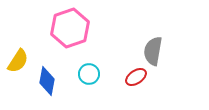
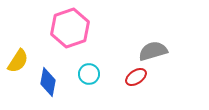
gray semicircle: rotated 64 degrees clockwise
blue diamond: moved 1 px right, 1 px down
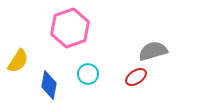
cyan circle: moved 1 px left
blue diamond: moved 1 px right, 3 px down
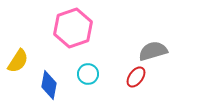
pink hexagon: moved 3 px right
red ellipse: rotated 20 degrees counterclockwise
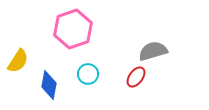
pink hexagon: moved 1 px down
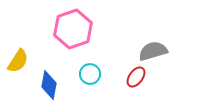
cyan circle: moved 2 px right
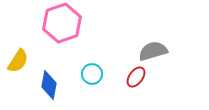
pink hexagon: moved 11 px left, 6 px up
cyan circle: moved 2 px right
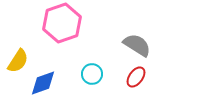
gray semicircle: moved 16 px left, 6 px up; rotated 48 degrees clockwise
blue diamond: moved 6 px left, 2 px up; rotated 60 degrees clockwise
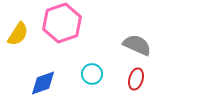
gray semicircle: rotated 8 degrees counterclockwise
yellow semicircle: moved 27 px up
red ellipse: moved 2 px down; rotated 20 degrees counterclockwise
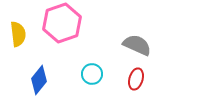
yellow semicircle: rotated 40 degrees counterclockwise
blue diamond: moved 4 px left, 3 px up; rotated 32 degrees counterclockwise
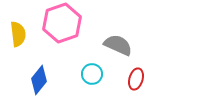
gray semicircle: moved 19 px left
